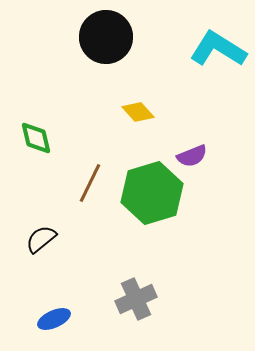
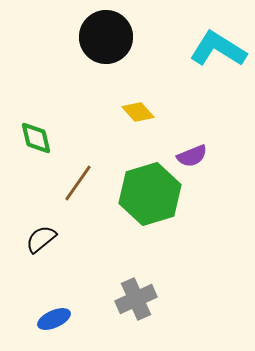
brown line: moved 12 px left; rotated 9 degrees clockwise
green hexagon: moved 2 px left, 1 px down
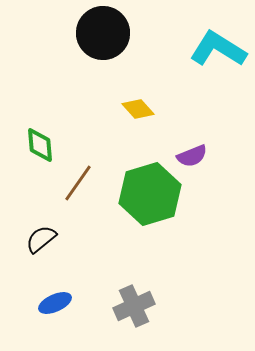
black circle: moved 3 px left, 4 px up
yellow diamond: moved 3 px up
green diamond: moved 4 px right, 7 px down; rotated 9 degrees clockwise
gray cross: moved 2 px left, 7 px down
blue ellipse: moved 1 px right, 16 px up
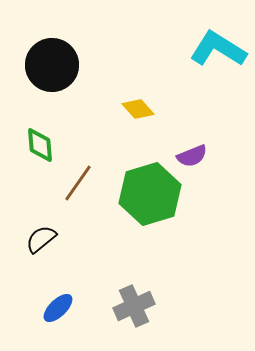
black circle: moved 51 px left, 32 px down
blue ellipse: moved 3 px right, 5 px down; rotated 20 degrees counterclockwise
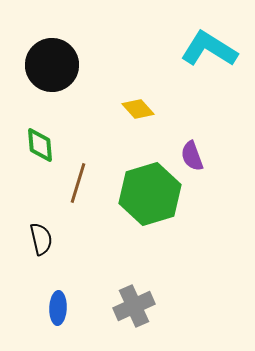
cyan L-shape: moved 9 px left
purple semicircle: rotated 92 degrees clockwise
brown line: rotated 18 degrees counterclockwise
black semicircle: rotated 116 degrees clockwise
blue ellipse: rotated 44 degrees counterclockwise
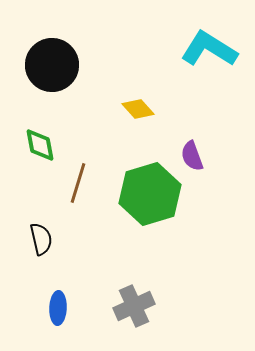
green diamond: rotated 6 degrees counterclockwise
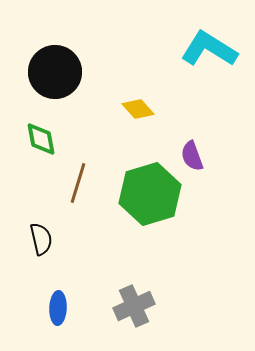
black circle: moved 3 px right, 7 px down
green diamond: moved 1 px right, 6 px up
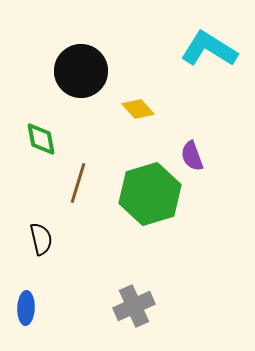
black circle: moved 26 px right, 1 px up
blue ellipse: moved 32 px left
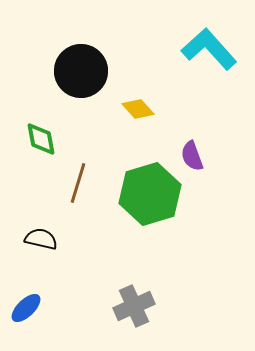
cyan L-shape: rotated 16 degrees clockwise
black semicircle: rotated 64 degrees counterclockwise
blue ellipse: rotated 44 degrees clockwise
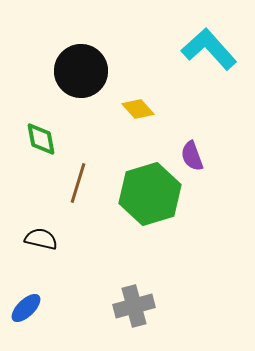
gray cross: rotated 9 degrees clockwise
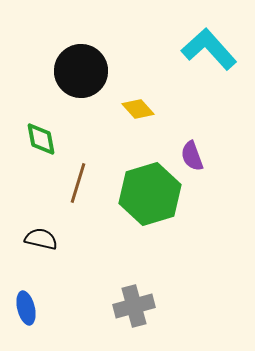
blue ellipse: rotated 60 degrees counterclockwise
